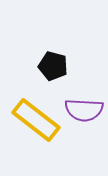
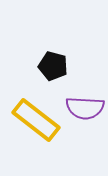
purple semicircle: moved 1 px right, 2 px up
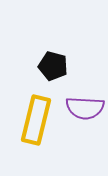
yellow rectangle: rotated 66 degrees clockwise
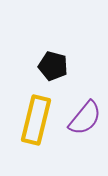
purple semicircle: moved 10 px down; rotated 54 degrees counterclockwise
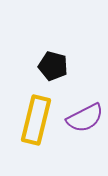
purple semicircle: rotated 24 degrees clockwise
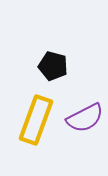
yellow rectangle: rotated 6 degrees clockwise
